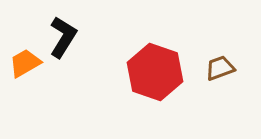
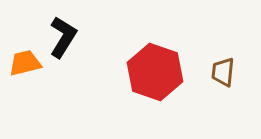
orange trapezoid: rotated 16 degrees clockwise
brown trapezoid: moved 3 px right, 4 px down; rotated 64 degrees counterclockwise
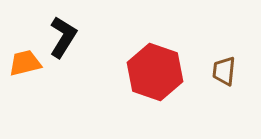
brown trapezoid: moved 1 px right, 1 px up
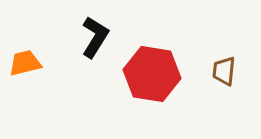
black L-shape: moved 32 px right
red hexagon: moved 3 px left, 2 px down; rotated 10 degrees counterclockwise
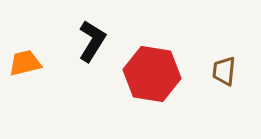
black L-shape: moved 3 px left, 4 px down
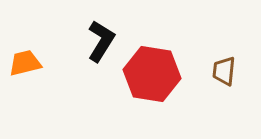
black L-shape: moved 9 px right
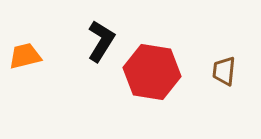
orange trapezoid: moved 7 px up
red hexagon: moved 2 px up
